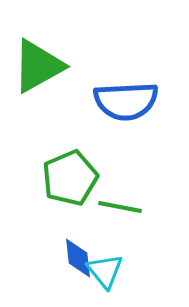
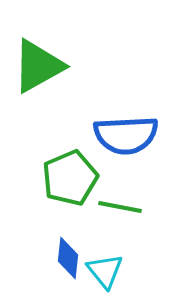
blue semicircle: moved 34 px down
blue diamond: moved 10 px left; rotated 12 degrees clockwise
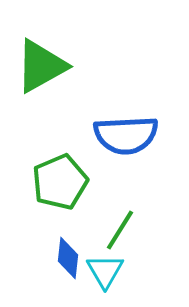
green triangle: moved 3 px right
green pentagon: moved 10 px left, 4 px down
green line: moved 23 px down; rotated 69 degrees counterclockwise
cyan triangle: rotated 9 degrees clockwise
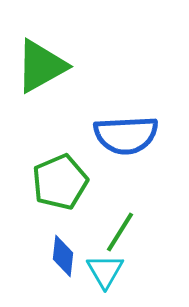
green line: moved 2 px down
blue diamond: moved 5 px left, 2 px up
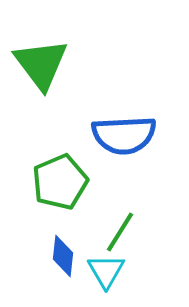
green triangle: moved 2 px up; rotated 38 degrees counterclockwise
blue semicircle: moved 2 px left
cyan triangle: moved 1 px right
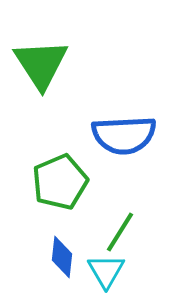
green triangle: rotated 4 degrees clockwise
blue diamond: moved 1 px left, 1 px down
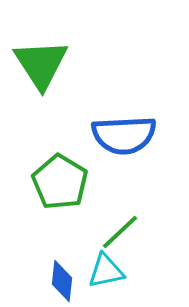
green pentagon: rotated 18 degrees counterclockwise
green line: rotated 15 degrees clockwise
blue diamond: moved 24 px down
cyan triangle: rotated 48 degrees clockwise
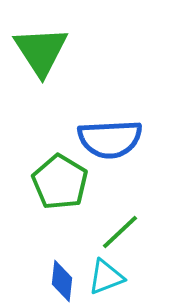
green triangle: moved 13 px up
blue semicircle: moved 14 px left, 4 px down
cyan triangle: moved 6 px down; rotated 9 degrees counterclockwise
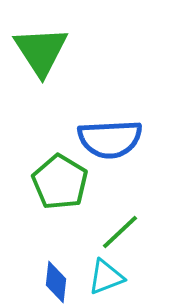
blue diamond: moved 6 px left, 1 px down
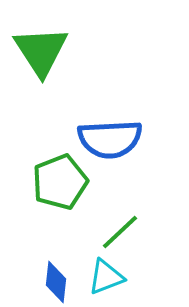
green pentagon: rotated 20 degrees clockwise
